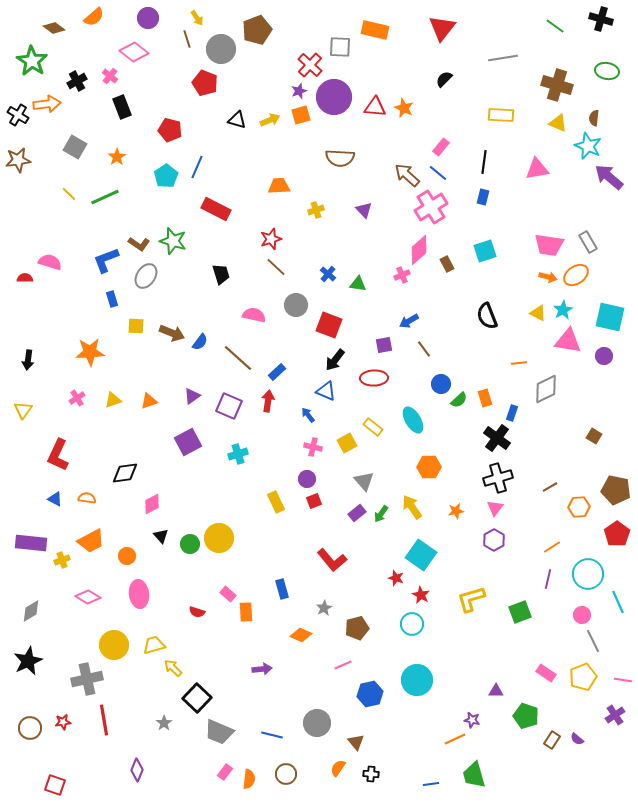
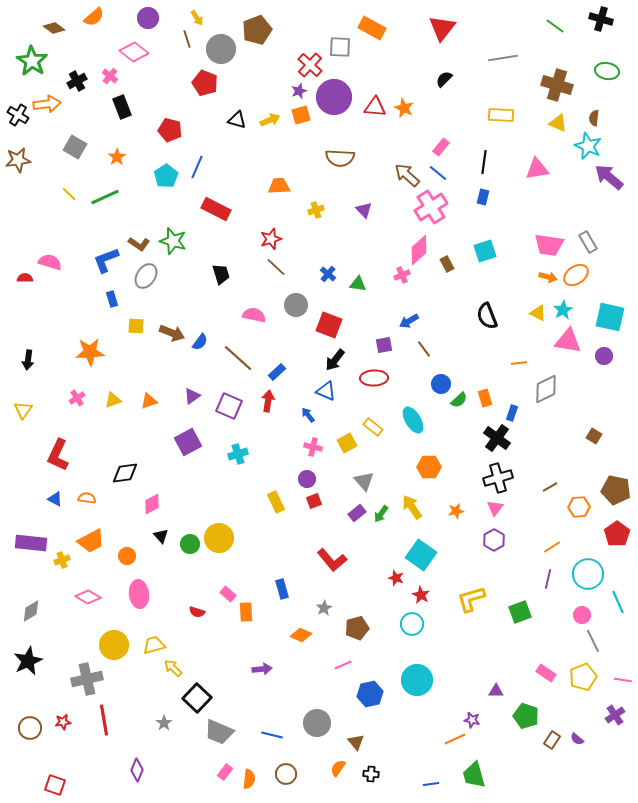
orange rectangle at (375, 30): moved 3 px left, 2 px up; rotated 16 degrees clockwise
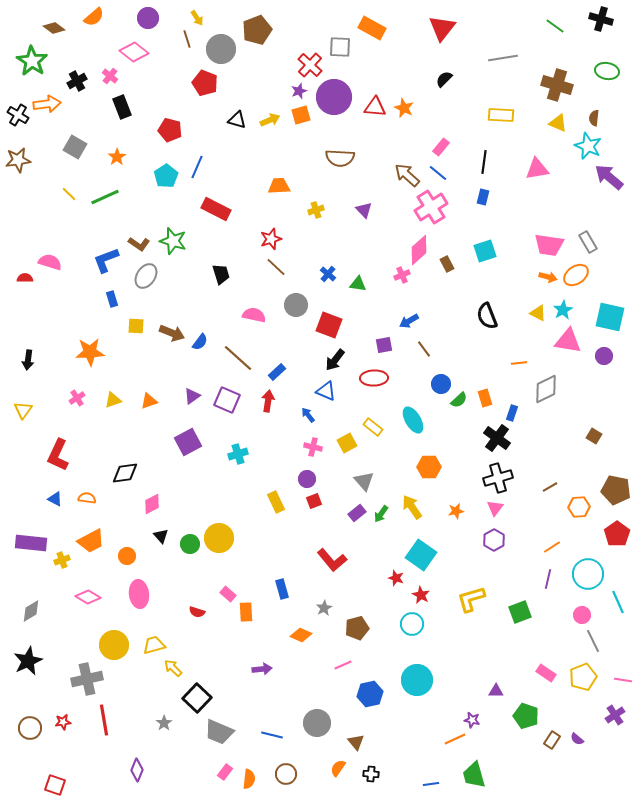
purple square at (229, 406): moved 2 px left, 6 px up
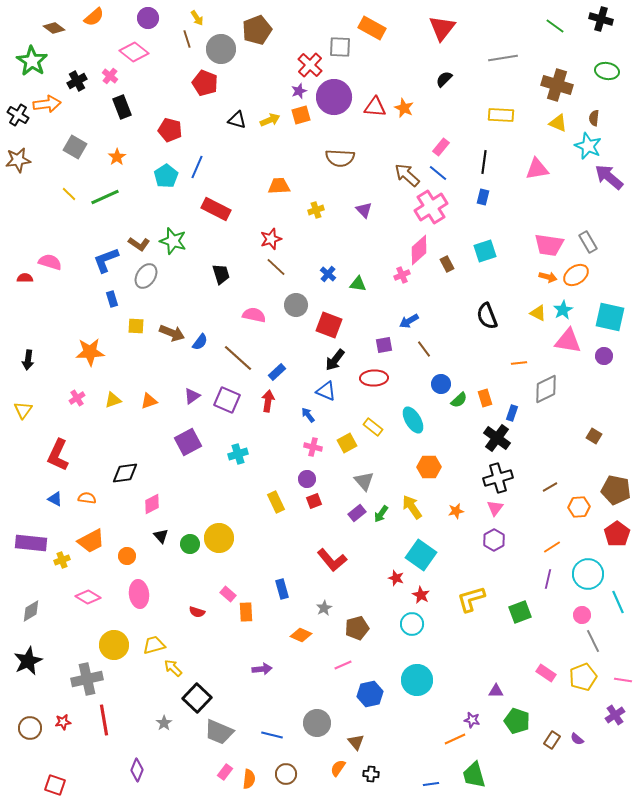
green pentagon at (526, 716): moved 9 px left, 5 px down
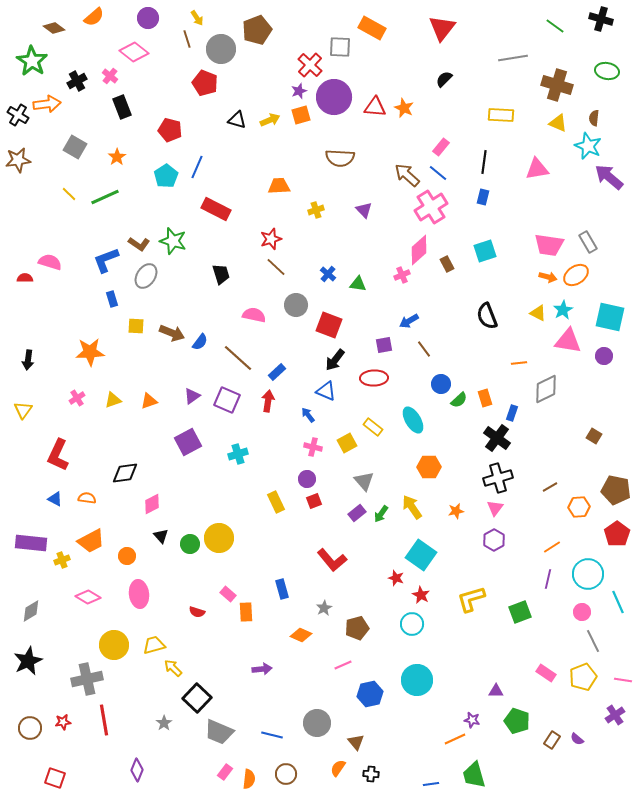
gray line at (503, 58): moved 10 px right
pink circle at (582, 615): moved 3 px up
red square at (55, 785): moved 7 px up
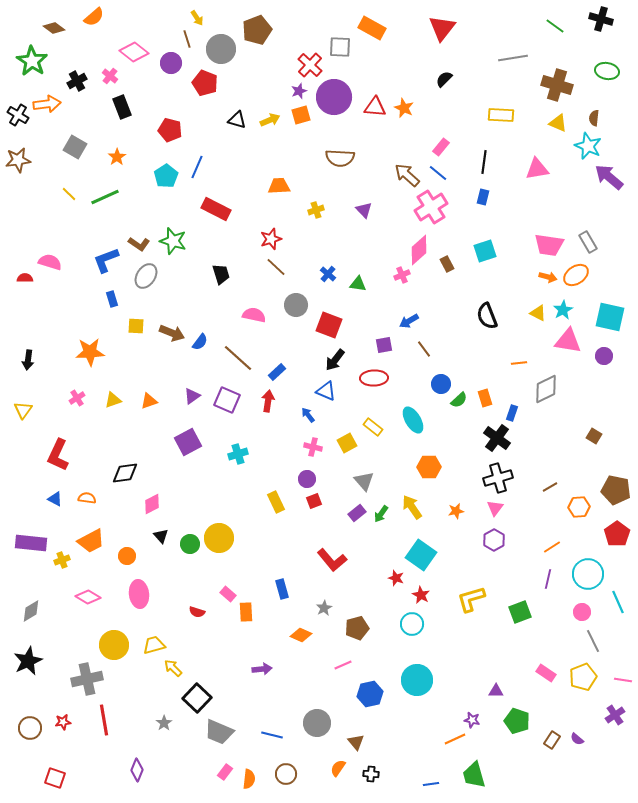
purple circle at (148, 18): moved 23 px right, 45 px down
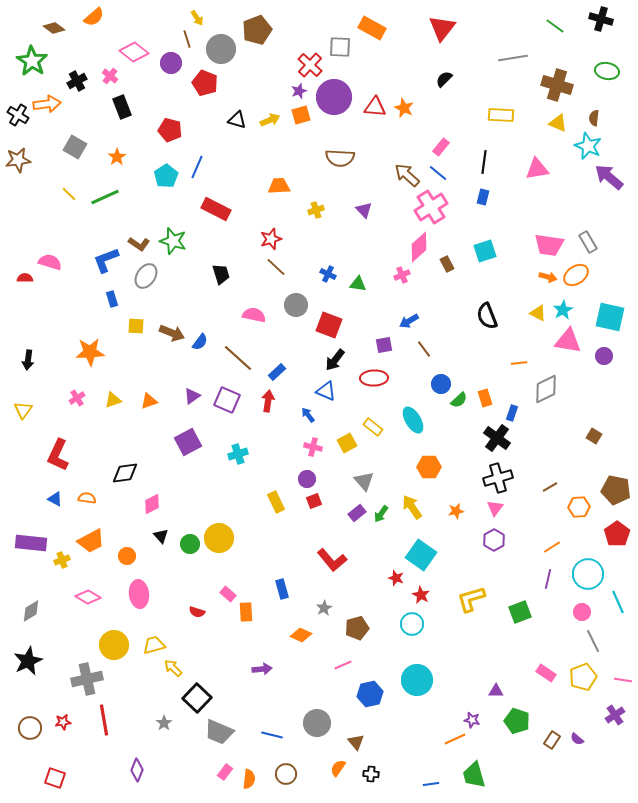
pink diamond at (419, 250): moved 3 px up
blue cross at (328, 274): rotated 14 degrees counterclockwise
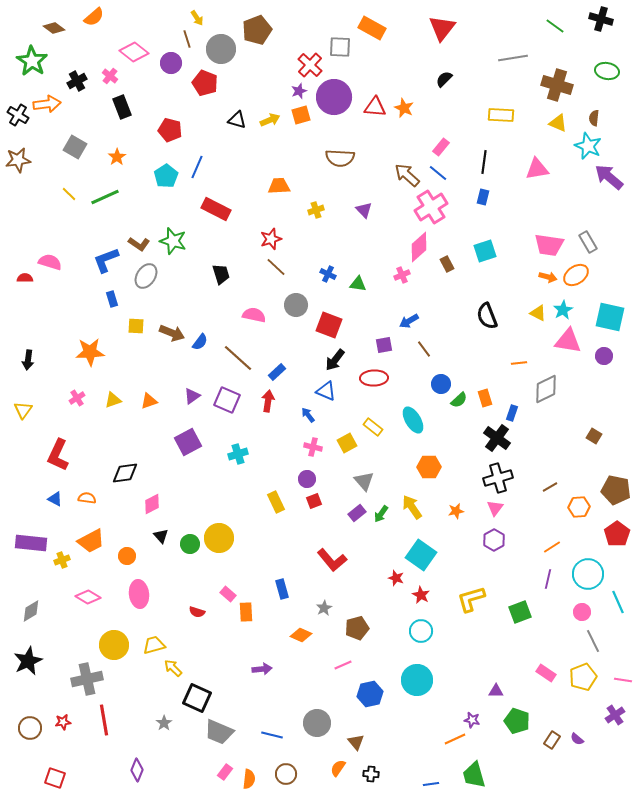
cyan circle at (412, 624): moved 9 px right, 7 px down
black square at (197, 698): rotated 20 degrees counterclockwise
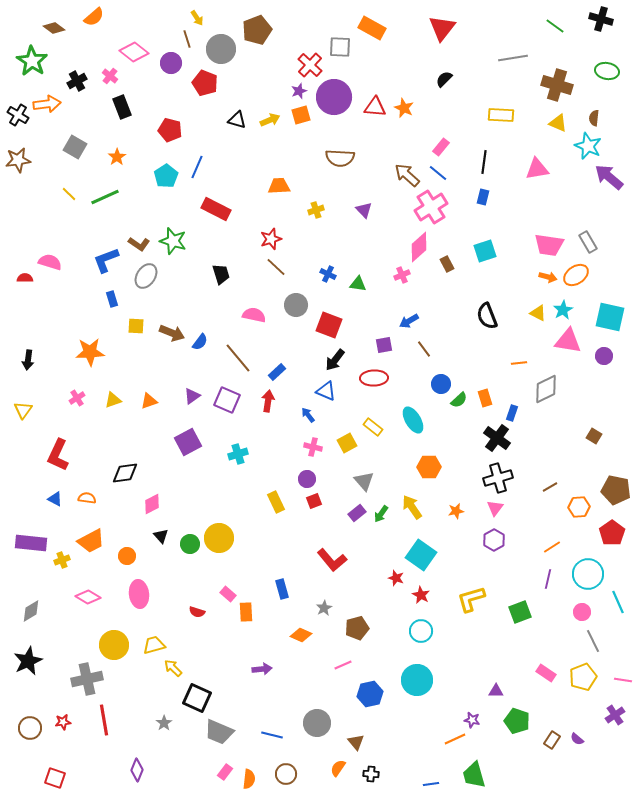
brown line at (238, 358): rotated 8 degrees clockwise
red pentagon at (617, 534): moved 5 px left, 1 px up
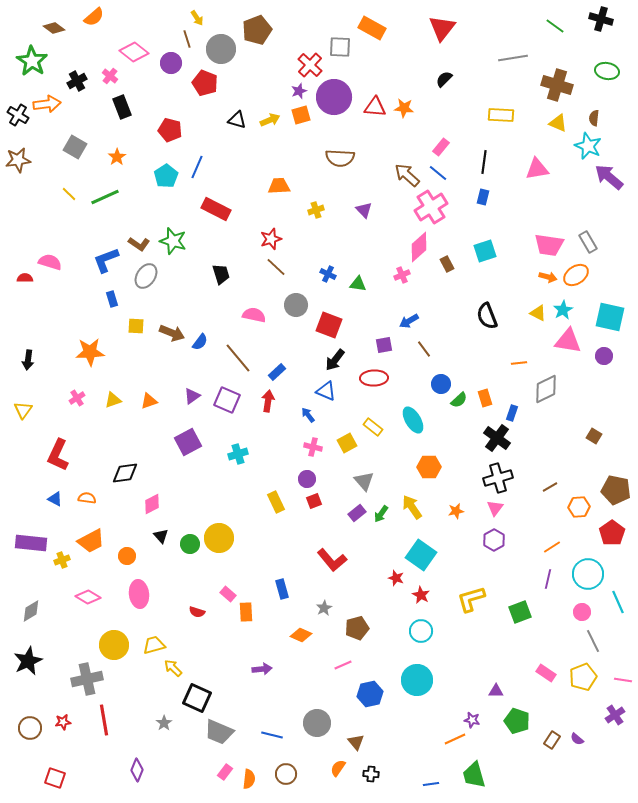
orange star at (404, 108): rotated 18 degrees counterclockwise
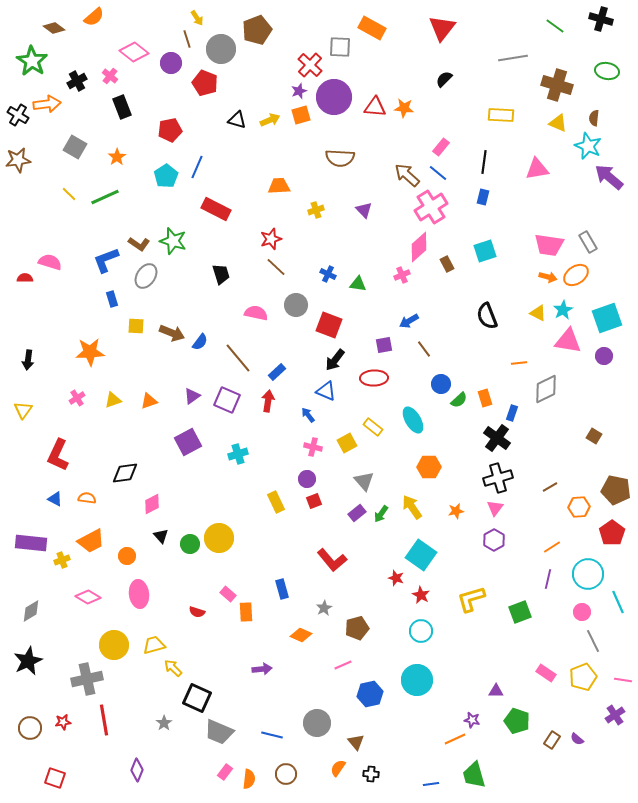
red pentagon at (170, 130): rotated 25 degrees counterclockwise
pink semicircle at (254, 315): moved 2 px right, 2 px up
cyan square at (610, 317): moved 3 px left, 1 px down; rotated 32 degrees counterclockwise
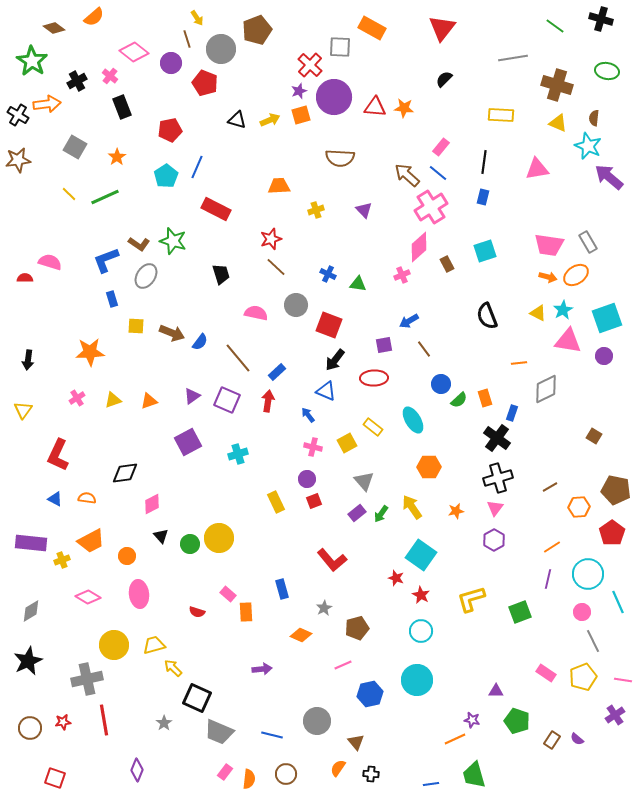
gray circle at (317, 723): moved 2 px up
